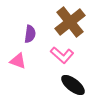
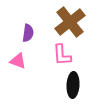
purple semicircle: moved 2 px left, 1 px up
pink L-shape: rotated 45 degrees clockwise
black ellipse: rotated 55 degrees clockwise
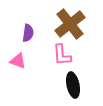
brown cross: moved 2 px down
black ellipse: rotated 15 degrees counterclockwise
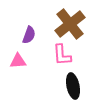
purple semicircle: moved 1 px right, 2 px down; rotated 12 degrees clockwise
pink triangle: rotated 24 degrees counterclockwise
black ellipse: moved 1 px down
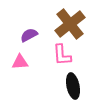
purple semicircle: rotated 138 degrees counterclockwise
pink triangle: moved 2 px right, 1 px down
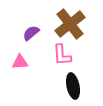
purple semicircle: moved 2 px right, 2 px up; rotated 12 degrees counterclockwise
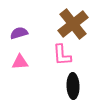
brown cross: moved 3 px right
purple semicircle: moved 12 px left; rotated 24 degrees clockwise
black ellipse: rotated 10 degrees clockwise
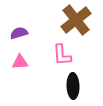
brown cross: moved 3 px right, 4 px up
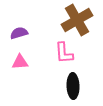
brown cross: moved 1 px right; rotated 8 degrees clockwise
pink L-shape: moved 2 px right, 2 px up
